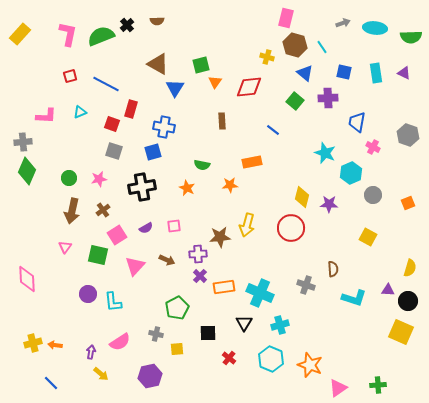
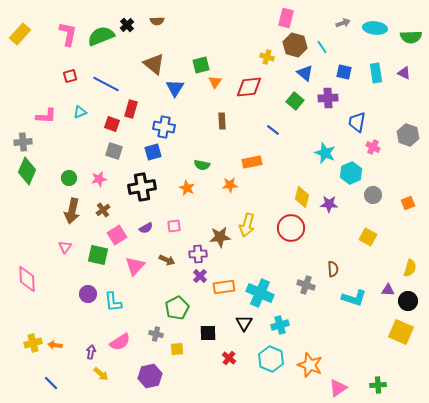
brown triangle at (158, 64): moved 4 px left; rotated 10 degrees clockwise
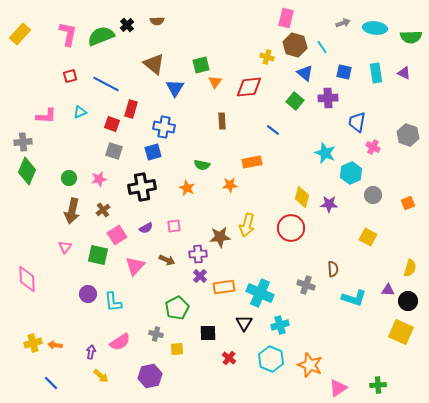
yellow arrow at (101, 374): moved 2 px down
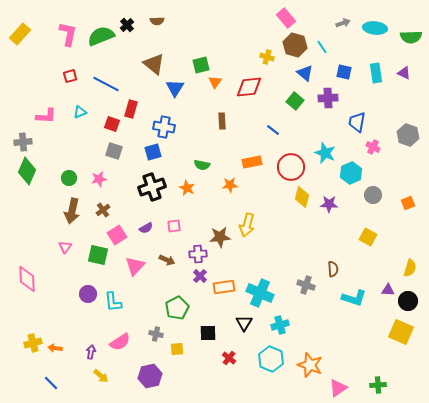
pink rectangle at (286, 18): rotated 54 degrees counterclockwise
black cross at (142, 187): moved 10 px right; rotated 8 degrees counterclockwise
red circle at (291, 228): moved 61 px up
orange arrow at (55, 345): moved 3 px down
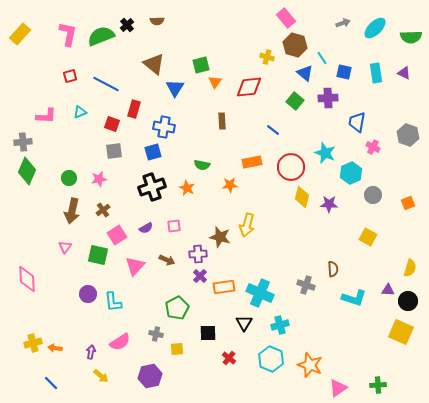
cyan ellipse at (375, 28): rotated 50 degrees counterclockwise
cyan line at (322, 47): moved 11 px down
red rectangle at (131, 109): moved 3 px right
gray square at (114, 151): rotated 24 degrees counterclockwise
brown star at (220, 237): rotated 20 degrees clockwise
